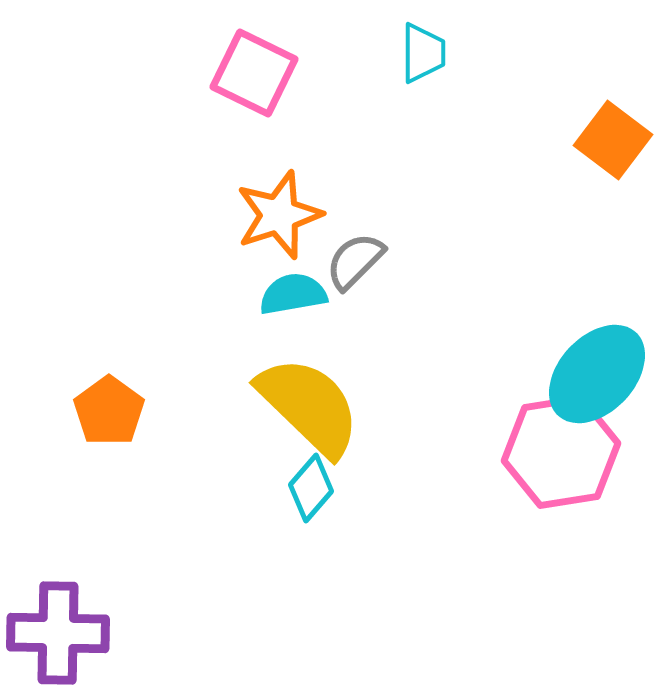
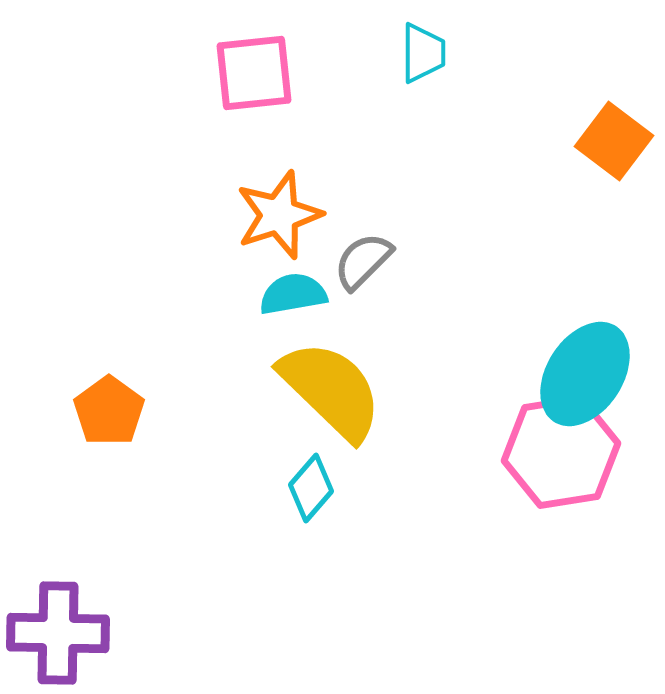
pink square: rotated 32 degrees counterclockwise
orange square: moved 1 px right, 1 px down
gray semicircle: moved 8 px right
cyan ellipse: moved 12 px left; rotated 10 degrees counterclockwise
yellow semicircle: moved 22 px right, 16 px up
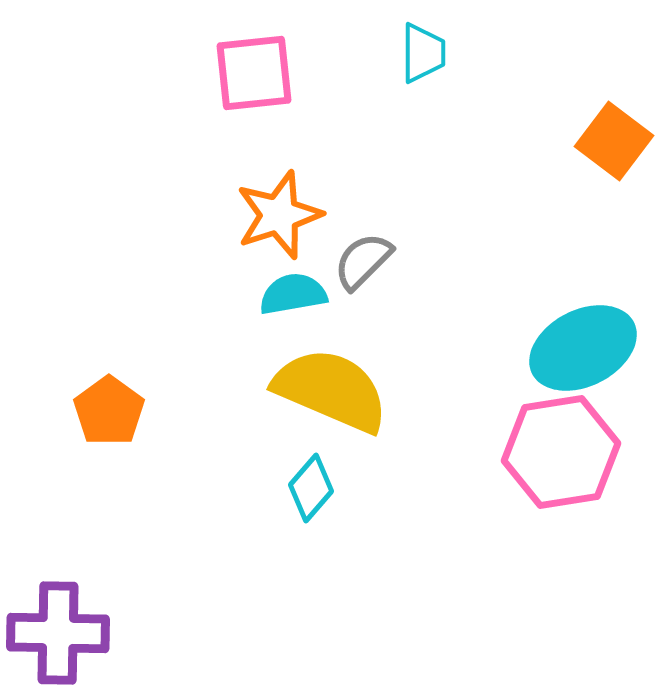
cyan ellipse: moved 2 px left, 26 px up; rotated 30 degrees clockwise
yellow semicircle: rotated 21 degrees counterclockwise
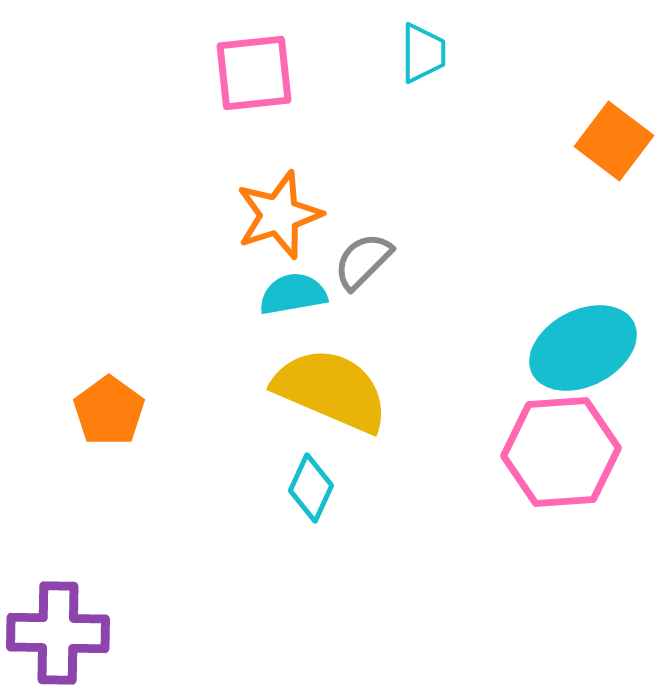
pink hexagon: rotated 5 degrees clockwise
cyan diamond: rotated 16 degrees counterclockwise
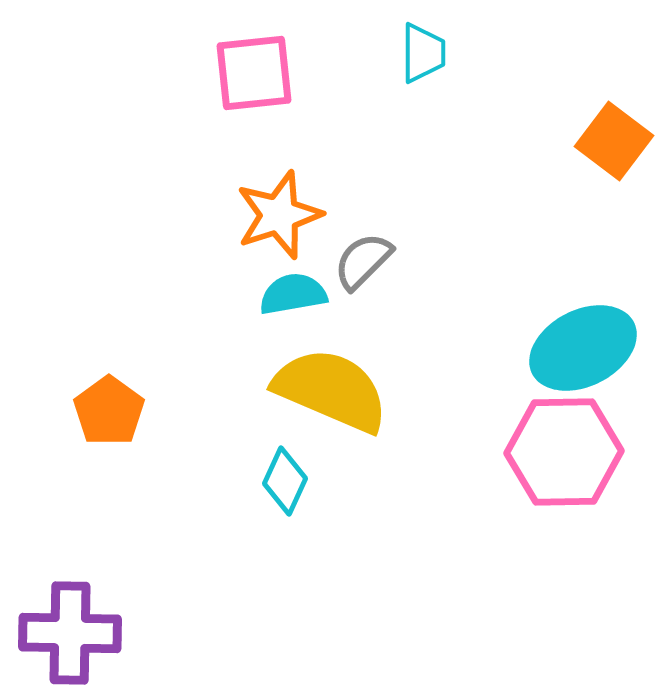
pink hexagon: moved 3 px right; rotated 3 degrees clockwise
cyan diamond: moved 26 px left, 7 px up
purple cross: moved 12 px right
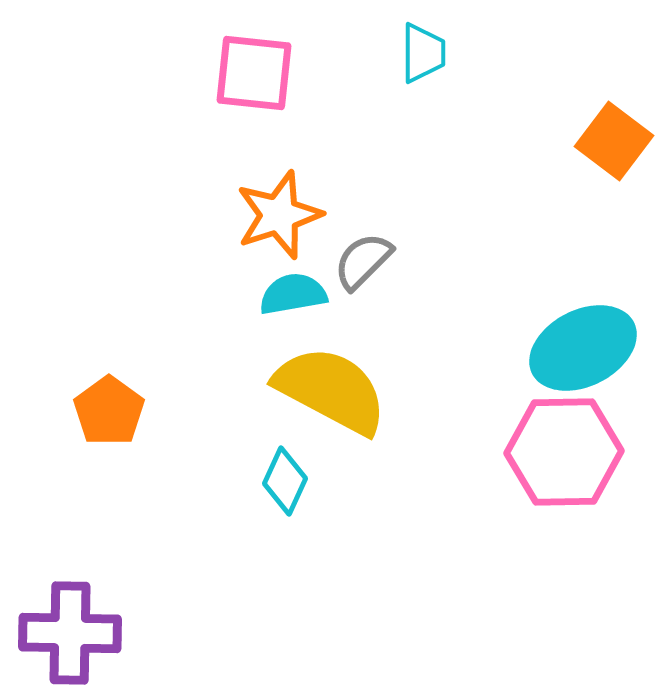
pink square: rotated 12 degrees clockwise
yellow semicircle: rotated 5 degrees clockwise
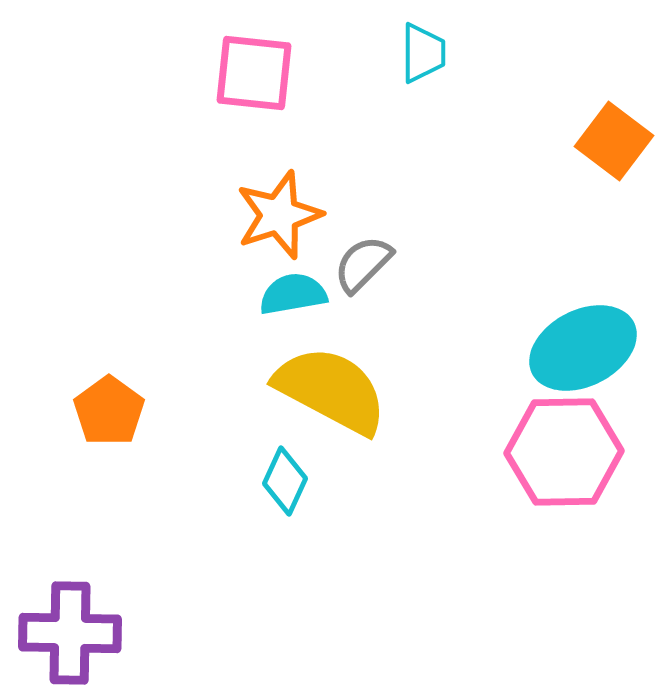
gray semicircle: moved 3 px down
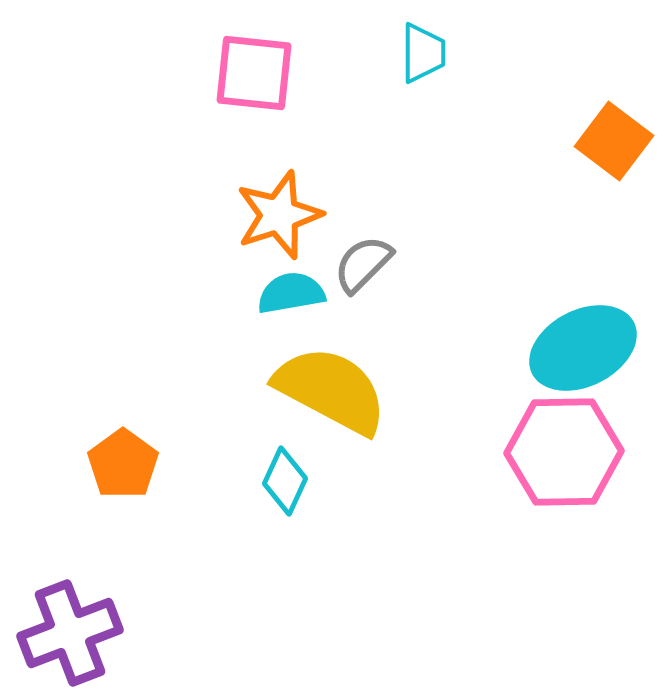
cyan semicircle: moved 2 px left, 1 px up
orange pentagon: moved 14 px right, 53 px down
purple cross: rotated 22 degrees counterclockwise
